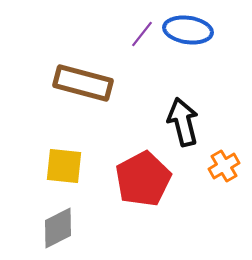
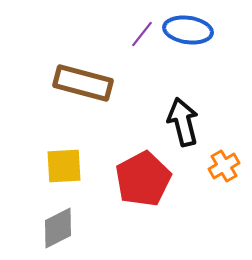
yellow square: rotated 9 degrees counterclockwise
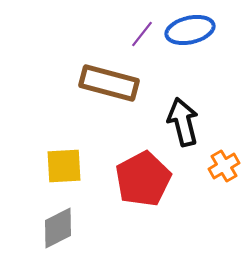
blue ellipse: moved 2 px right; rotated 21 degrees counterclockwise
brown rectangle: moved 26 px right
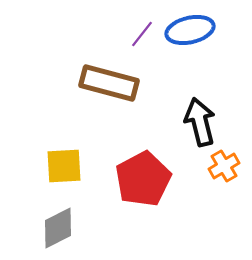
black arrow: moved 17 px right
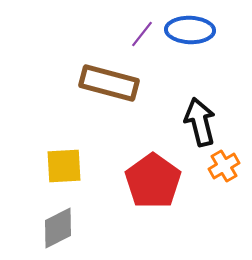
blue ellipse: rotated 15 degrees clockwise
red pentagon: moved 10 px right, 2 px down; rotated 8 degrees counterclockwise
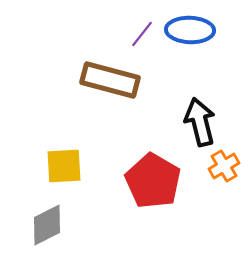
brown rectangle: moved 1 px right, 3 px up
red pentagon: rotated 6 degrees counterclockwise
gray diamond: moved 11 px left, 3 px up
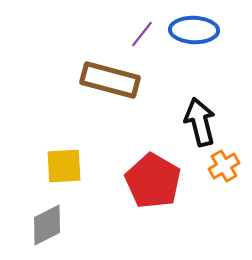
blue ellipse: moved 4 px right
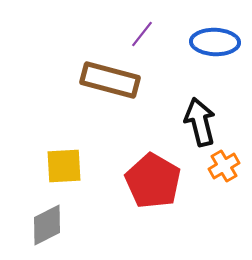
blue ellipse: moved 21 px right, 12 px down
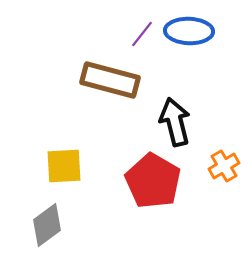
blue ellipse: moved 26 px left, 11 px up
black arrow: moved 25 px left
gray diamond: rotated 9 degrees counterclockwise
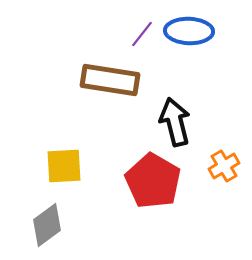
brown rectangle: rotated 6 degrees counterclockwise
